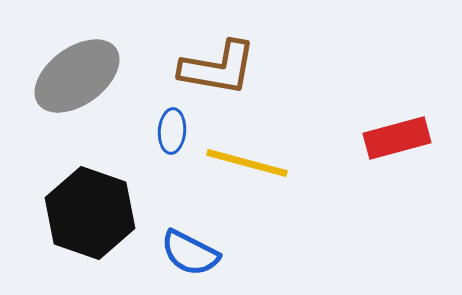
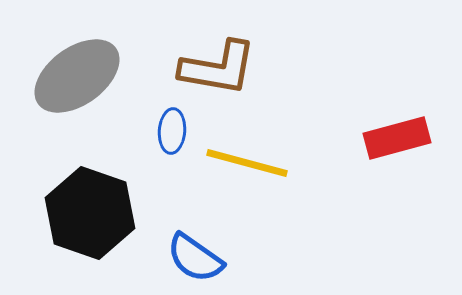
blue semicircle: moved 5 px right, 5 px down; rotated 8 degrees clockwise
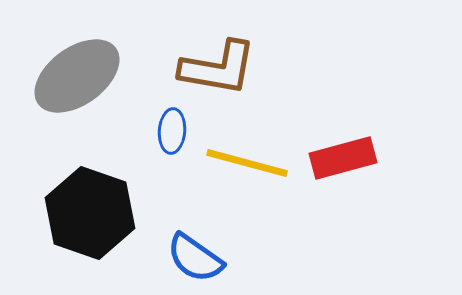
red rectangle: moved 54 px left, 20 px down
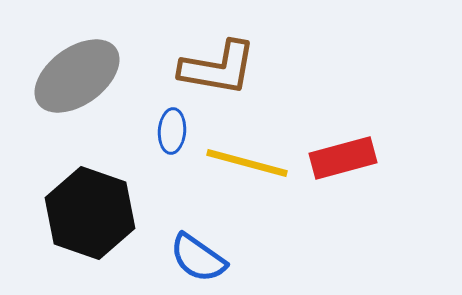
blue semicircle: moved 3 px right
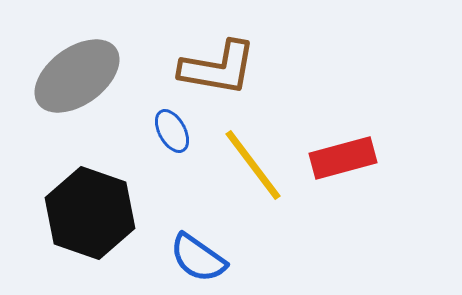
blue ellipse: rotated 33 degrees counterclockwise
yellow line: moved 6 px right, 2 px down; rotated 38 degrees clockwise
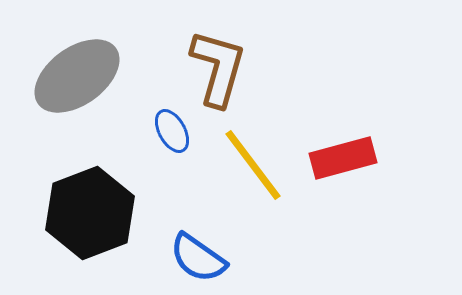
brown L-shape: rotated 84 degrees counterclockwise
black hexagon: rotated 20 degrees clockwise
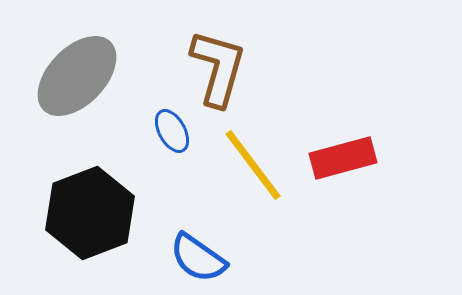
gray ellipse: rotated 10 degrees counterclockwise
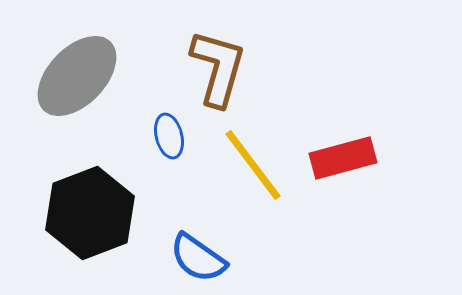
blue ellipse: moved 3 px left, 5 px down; rotated 15 degrees clockwise
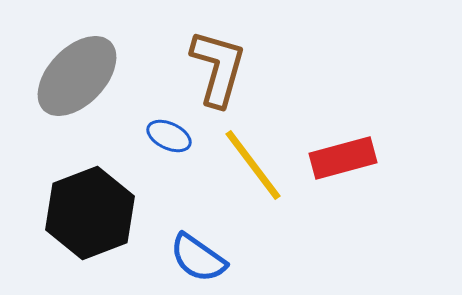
blue ellipse: rotated 51 degrees counterclockwise
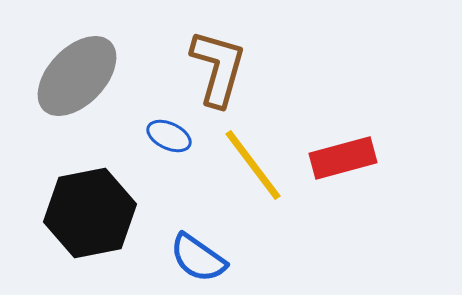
black hexagon: rotated 10 degrees clockwise
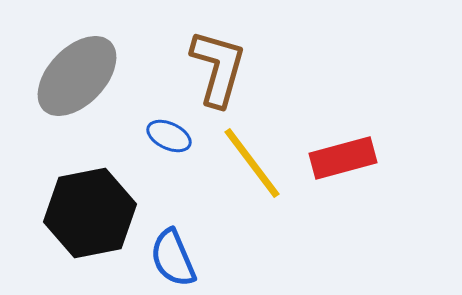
yellow line: moved 1 px left, 2 px up
blue semicircle: moved 25 px left; rotated 32 degrees clockwise
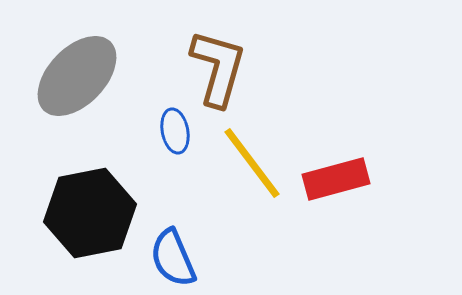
blue ellipse: moved 6 px right, 5 px up; rotated 54 degrees clockwise
red rectangle: moved 7 px left, 21 px down
